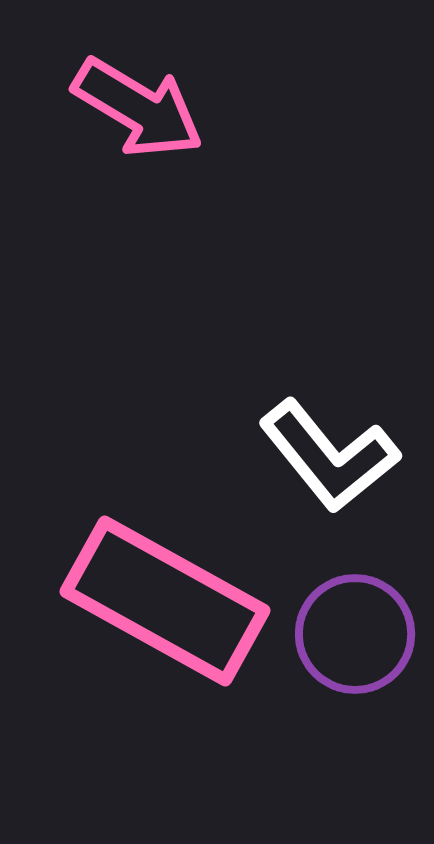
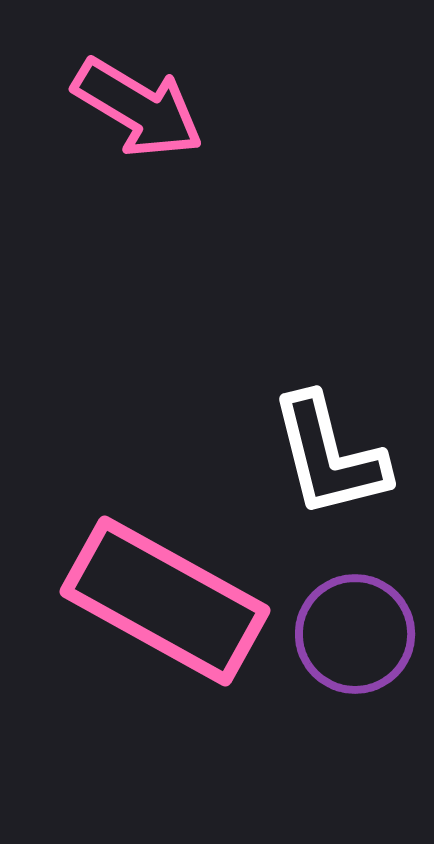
white L-shape: rotated 25 degrees clockwise
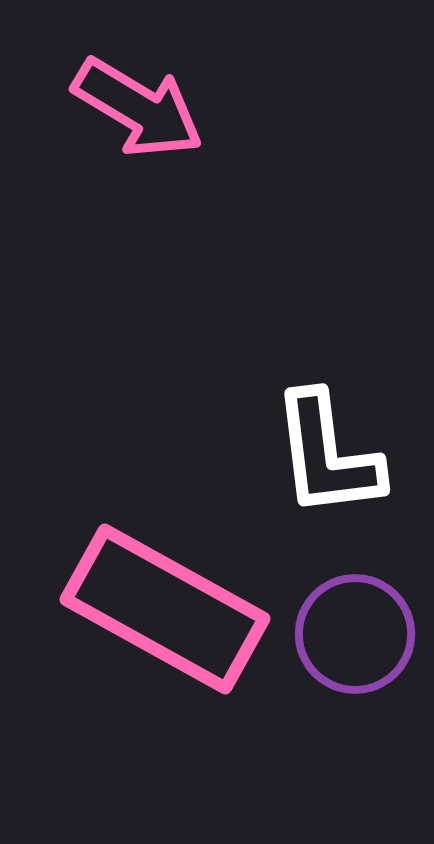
white L-shape: moved 2 px left, 1 px up; rotated 7 degrees clockwise
pink rectangle: moved 8 px down
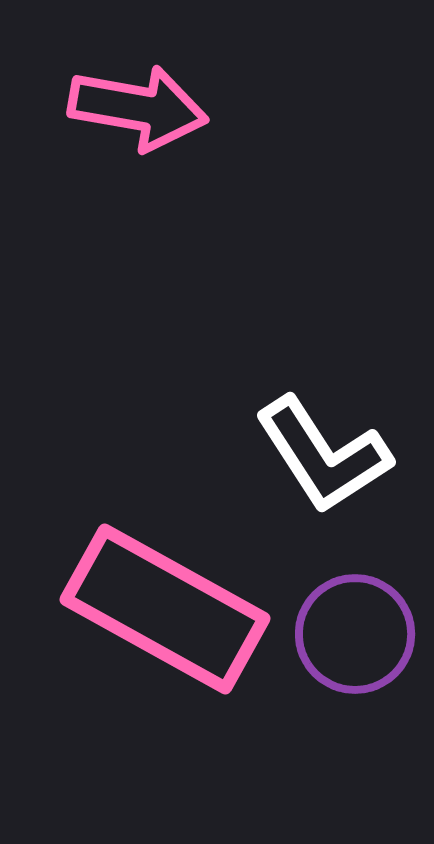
pink arrow: rotated 21 degrees counterclockwise
white L-shape: moved 4 px left; rotated 26 degrees counterclockwise
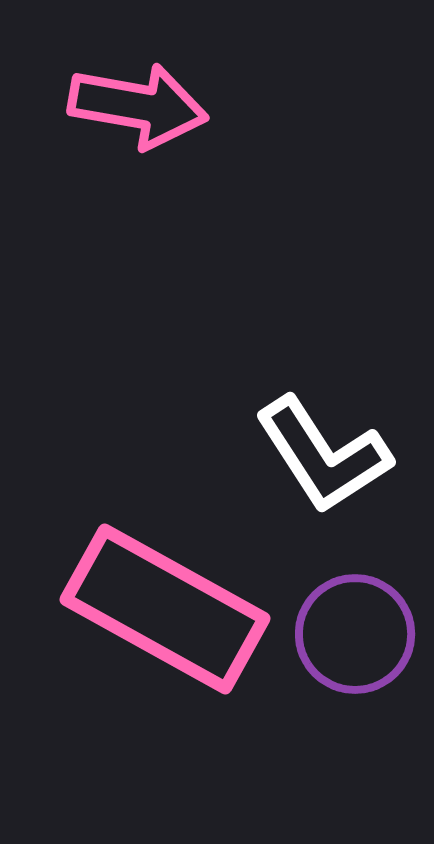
pink arrow: moved 2 px up
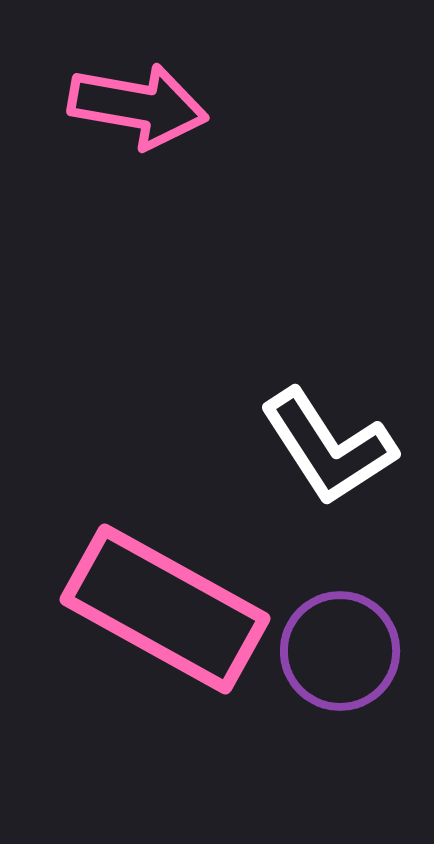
white L-shape: moved 5 px right, 8 px up
purple circle: moved 15 px left, 17 px down
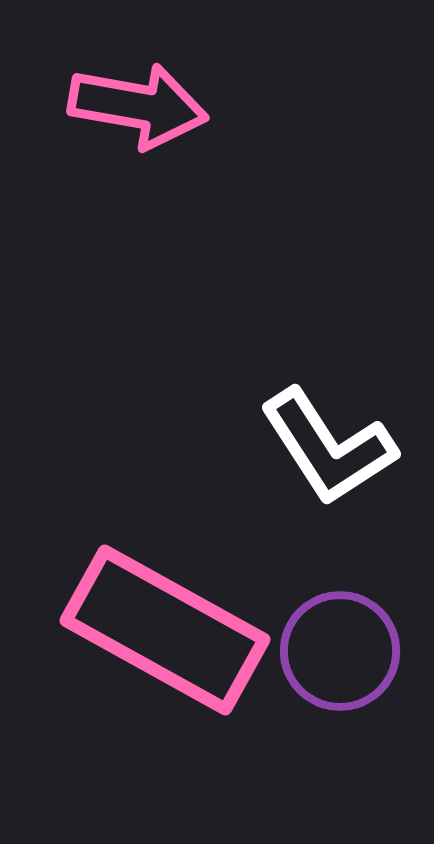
pink rectangle: moved 21 px down
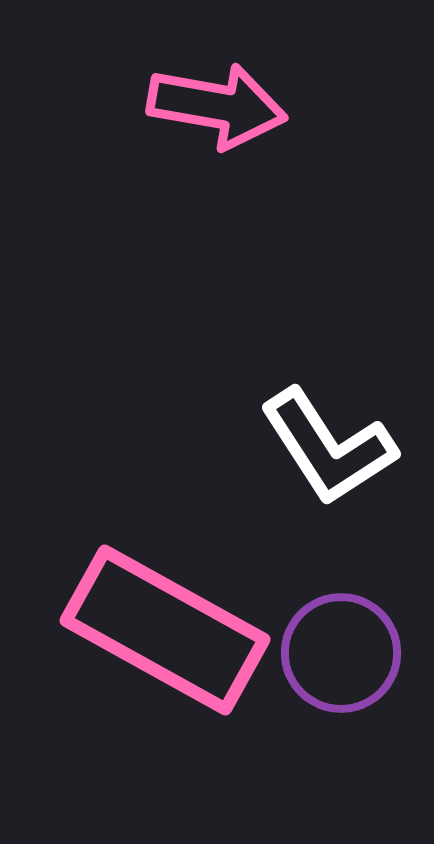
pink arrow: moved 79 px right
purple circle: moved 1 px right, 2 px down
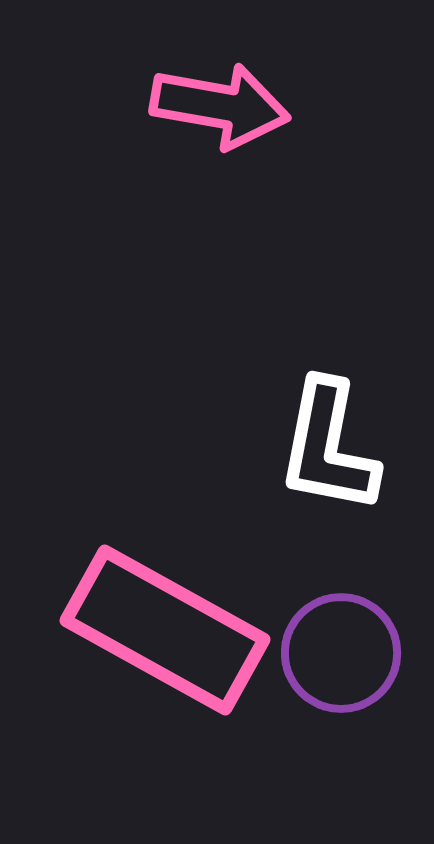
pink arrow: moved 3 px right
white L-shape: rotated 44 degrees clockwise
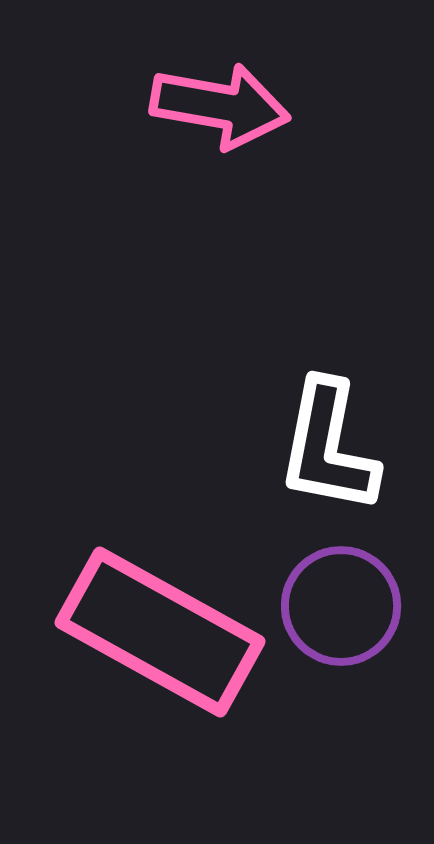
pink rectangle: moved 5 px left, 2 px down
purple circle: moved 47 px up
